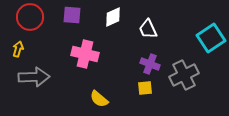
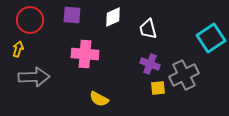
red circle: moved 3 px down
white trapezoid: rotated 10 degrees clockwise
pink cross: rotated 8 degrees counterclockwise
yellow square: moved 13 px right
yellow semicircle: rotated 12 degrees counterclockwise
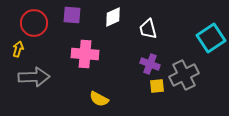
red circle: moved 4 px right, 3 px down
yellow square: moved 1 px left, 2 px up
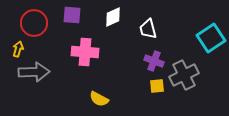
pink cross: moved 2 px up
purple cross: moved 4 px right, 3 px up
gray arrow: moved 5 px up
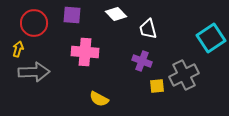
white diamond: moved 3 px right, 3 px up; rotated 70 degrees clockwise
purple cross: moved 12 px left
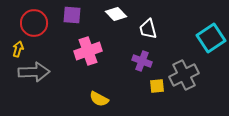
pink cross: moved 3 px right, 1 px up; rotated 24 degrees counterclockwise
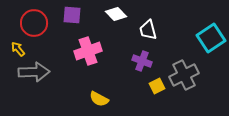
white trapezoid: moved 1 px down
yellow arrow: rotated 56 degrees counterclockwise
yellow square: rotated 21 degrees counterclockwise
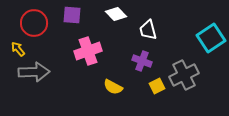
yellow semicircle: moved 14 px right, 12 px up
